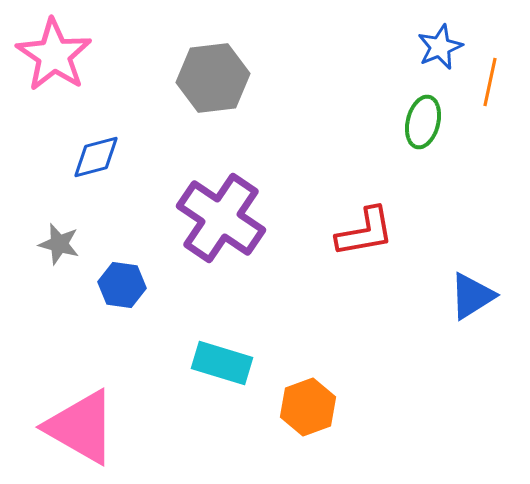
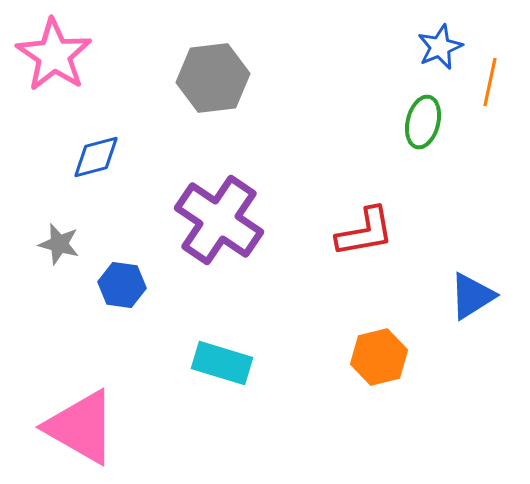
purple cross: moved 2 px left, 2 px down
orange hexagon: moved 71 px right, 50 px up; rotated 6 degrees clockwise
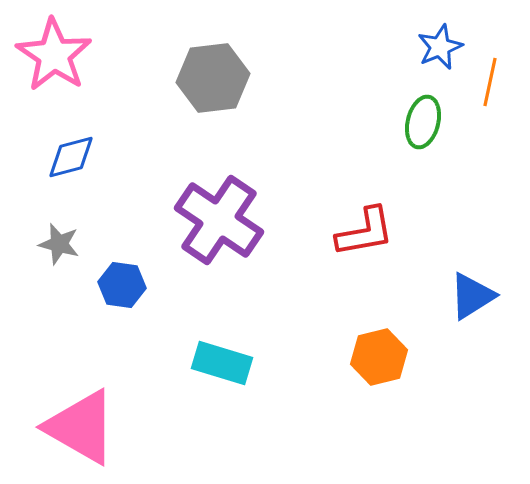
blue diamond: moved 25 px left
